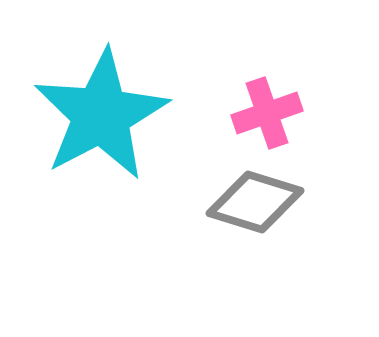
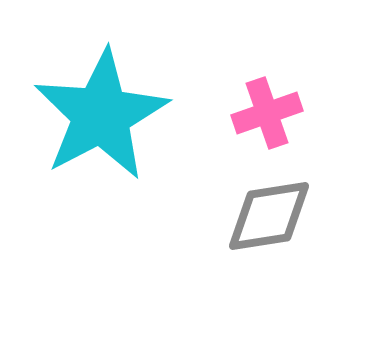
gray diamond: moved 14 px right, 14 px down; rotated 26 degrees counterclockwise
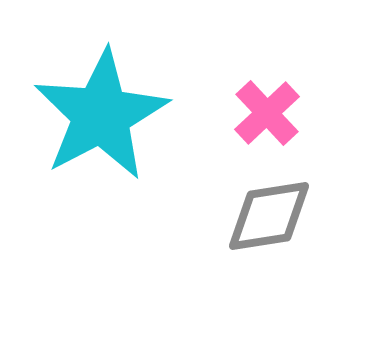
pink cross: rotated 24 degrees counterclockwise
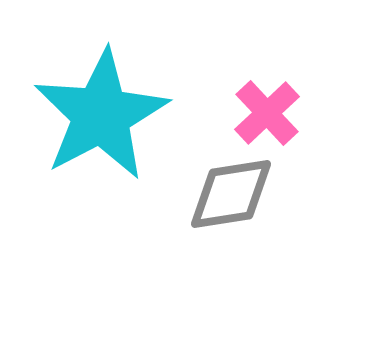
gray diamond: moved 38 px left, 22 px up
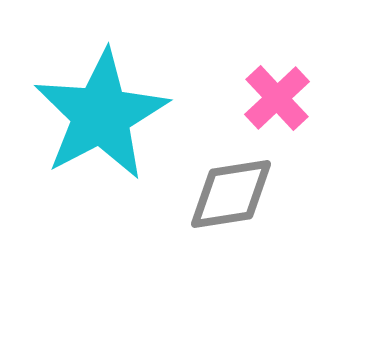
pink cross: moved 10 px right, 15 px up
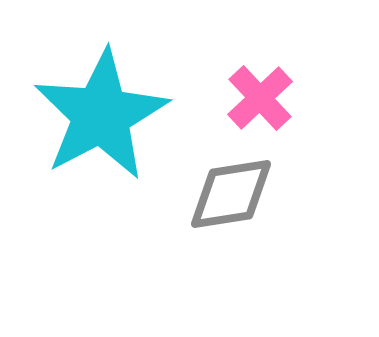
pink cross: moved 17 px left
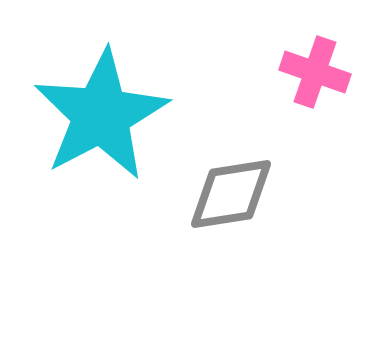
pink cross: moved 55 px right, 26 px up; rotated 28 degrees counterclockwise
